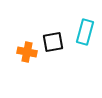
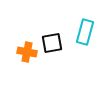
black square: moved 1 px left, 1 px down
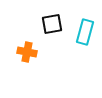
black square: moved 19 px up
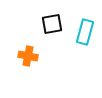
orange cross: moved 1 px right, 4 px down
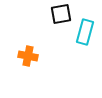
black square: moved 9 px right, 10 px up
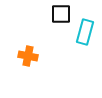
black square: rotated 10 degrees clockwise
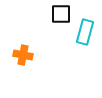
orange cross: moved 5 px left, 1 px up
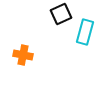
black square: rotated 25 degrees counterclockwise
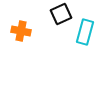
orange cross: moved 2 px left, 24 px up
